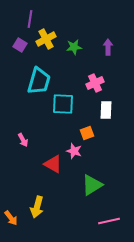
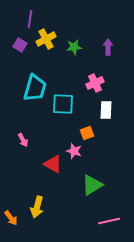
cyan trapezoid: moved 4 px left, 7 px down
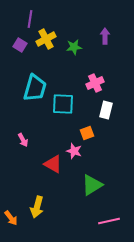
purple arrow: moved 3 px left, 11 px up
white rectangle: rotated 12 degrees clockwise
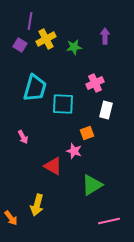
purple line: moved 2 px down
pink arrow: moved 3 px up
red triangle: moved 2 px down
yellow arrow: moved 2 px up
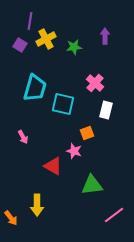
pink cross: rotated 24 degrees counterclockwise
cyan square: rotated 10 degrees clockwise
green triangle: rotated 25 degrees clockwise
yellow arrow: rotated 15 degrees counterclockwise
pink line: moved 5 px right, 6 px up; rotated 25 degrees counterclockwise
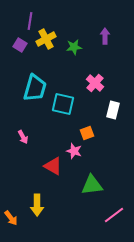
white rectangle: moved 7 px right
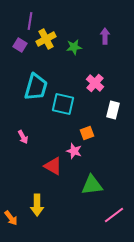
cyan trapezoid: moved 1 px right, 1 px up
